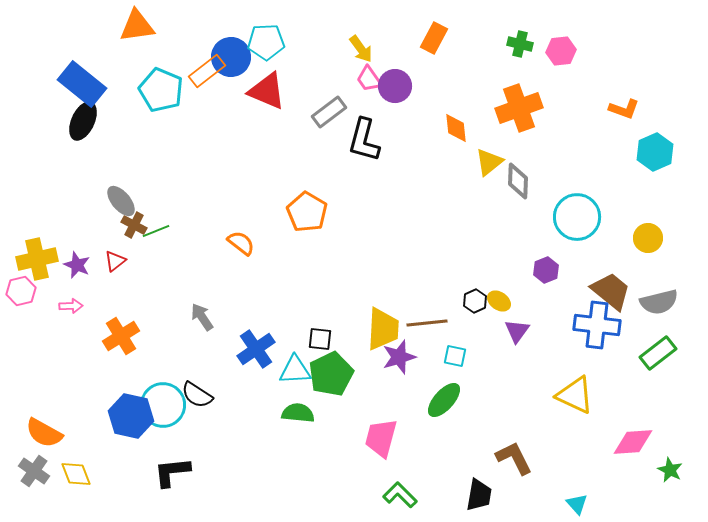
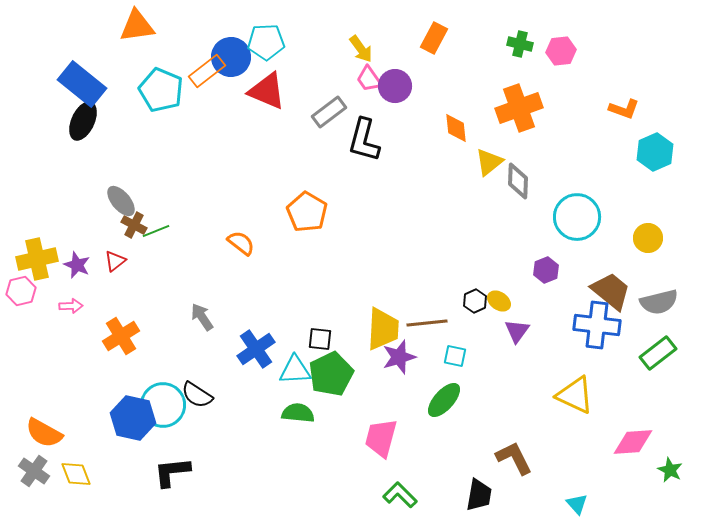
blue hexagon at (131, 416): moved 2 px right, 2 px down
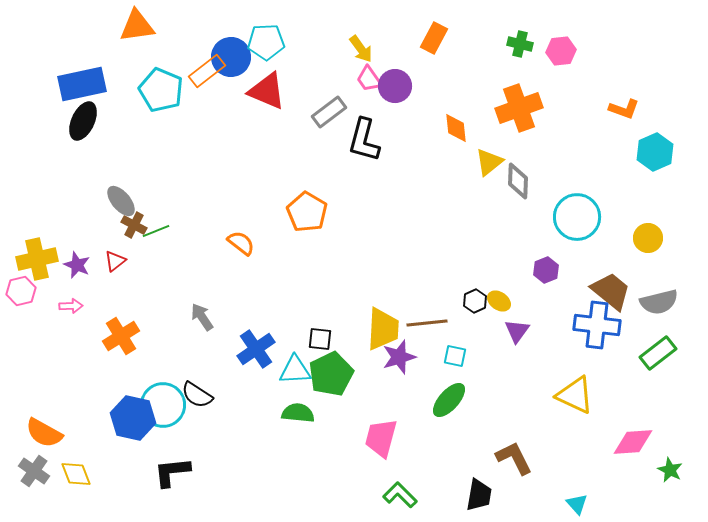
blue rectangle at (82, 84): rotated 51 degrees counterclockwise
green ellipse at (444, 400): moved 5 px right
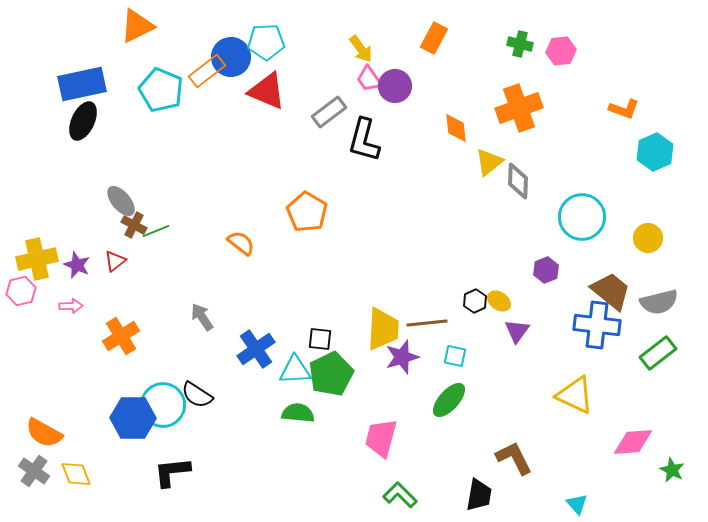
orange triangle at (137, 26): rotated 18 degrees counterclockwise
cyan circle at (577, 217): moved 5 px right
purple star at (399, 357): moved 3 px right
blue hexagon at (133, 418): rotated 12 degrees counterclockwise
green star at (670, 470): moved 2 px right
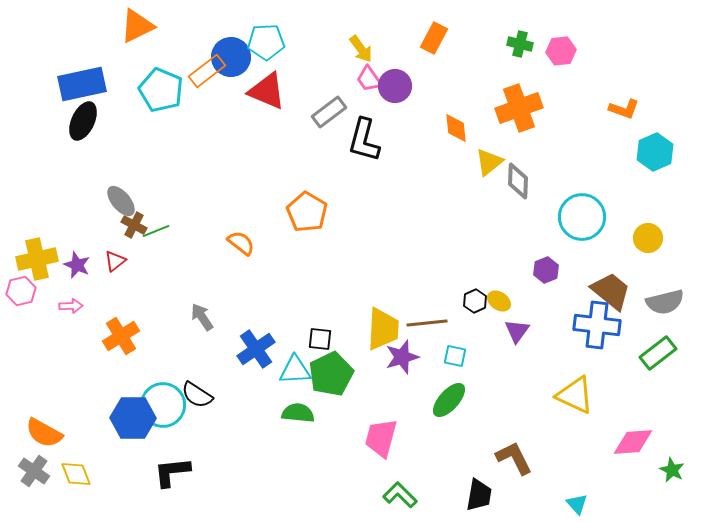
gray semicircle at (659, 302): moved 6 px right
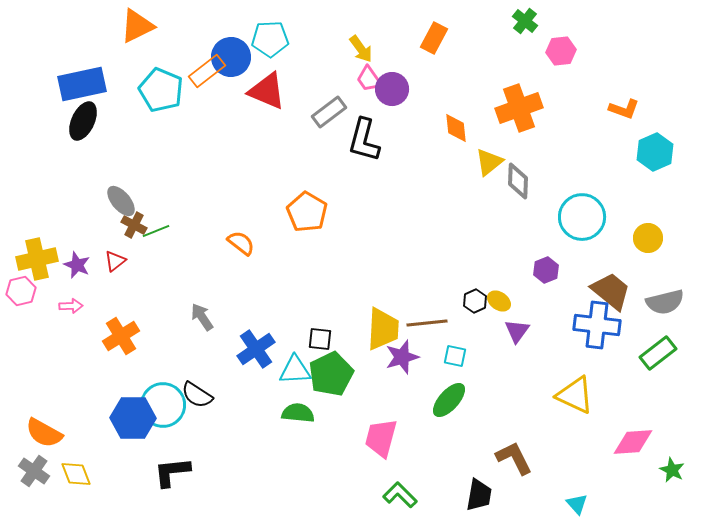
cyan pentagon at (266, 42): moved 4 px right, 3 px up
green cross at (520, 44): moved 5 px right, 23 px up; rotated 25 degrees clockwise
purple circle at (395, 86): moved 3 px left, 3 px down
